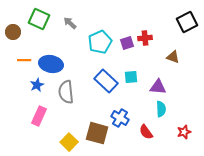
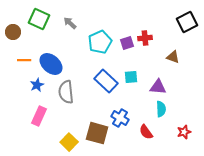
blue ellipse: rotated 30 degrees clockwise
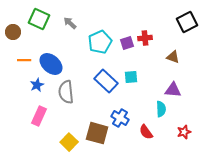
purple triangle: moved 15 px right, 3 px down
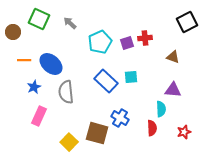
blue star: moved 3 px left, 2 px down
red semicircle: moved 6 px right, 4 px up; rotated 147 degrees counterclockwise
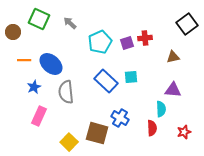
black square: moved 2 px down; rotated 10 degrees counterclockwise
brown triangle: rotated 32 degrees counterclockwise
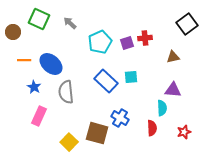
blue star: rotated 16 degrees counterclockwise
cyan semicircle: moved 1 px right, 1 px up
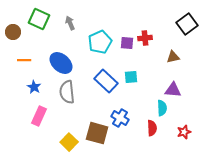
gray arrow: rotated 24 degrees clockwise
purple square: rotated 24 degrees clockwise
blue ellipse: moved 10 px right, 1 px up
gray semicircle: moved 1 px right
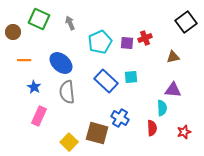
black square: moved 1 px left, 2 px up
red cross: rotated 16 degrees counterclockwise
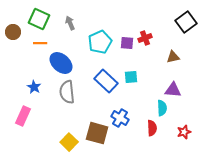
orange line: moved 16 px right, 17 px up
pink rectangle: moved 16 px left
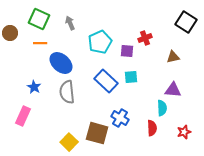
black square: rotated 20 degrees counterclockwise
brown circle: moved 3 px left, 1 px down
purple square: moved 8 px down
